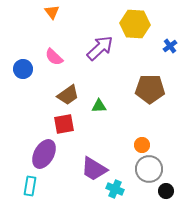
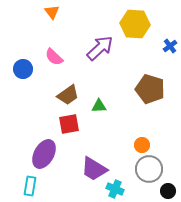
brown pentagon: rotated 16 degrees clockwise
red square: moved 5 px right
black circle: moved 2 px right
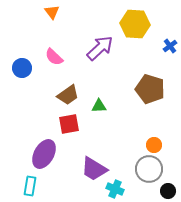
blue circle: moved 1 px left, 1 px up
orange circle: moved 12 px right
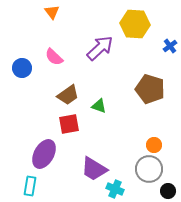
green triangle: rotated 21 degrees clockwise
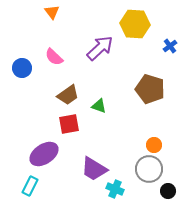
purple ellipse: rotated 28 degrees clockwise
cyan rectangle: rotated 18 degrees clockwise
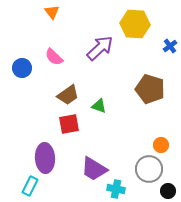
orange circle: moved 7 px right
purple ellipse: moved 1 px right, 4 px down; rotated 60 degrees counterclockwise
cyan cross: moved 1 px right; rotated 12 degrees counterclockwise
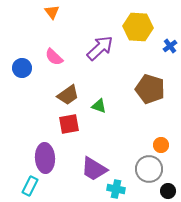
yellow hexagon: moved 3 px right, 3 px down
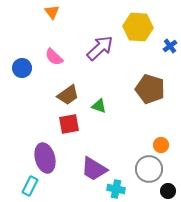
purple ellipse: rotated 12 degrees counterclockwise
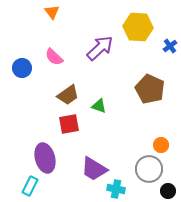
brown pentagon: rotated 8 degrees clockwise
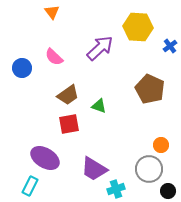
purple ellipse: rotated 44 degrees counterclockwise
cyan cross: rotated 30 degrees counterclockwise
